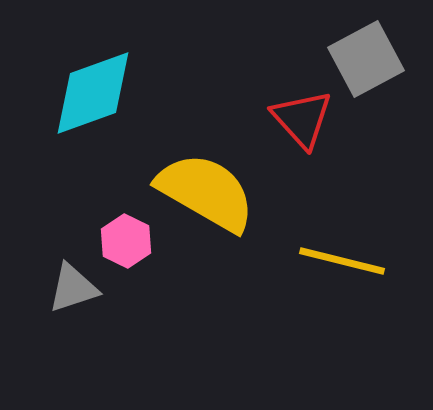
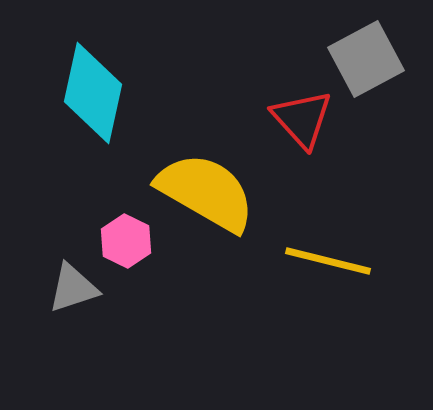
cyan diamond: rotated 58 degrees counterclockwise
yellow line: moved 14 px left
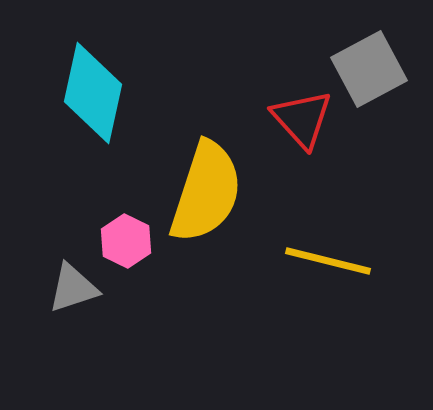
gray square: moved 3 px right, 10 px down
yellow semicircle: rotated 78 degrees clockwise
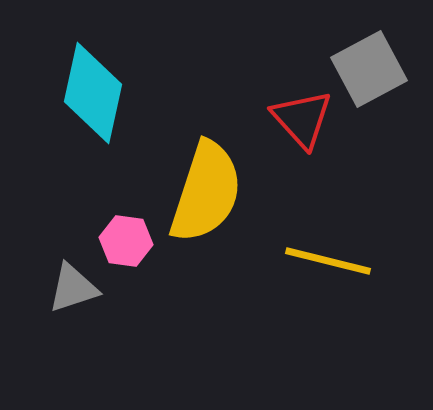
pink hexagon: rotated 18 degrees counterclockwise
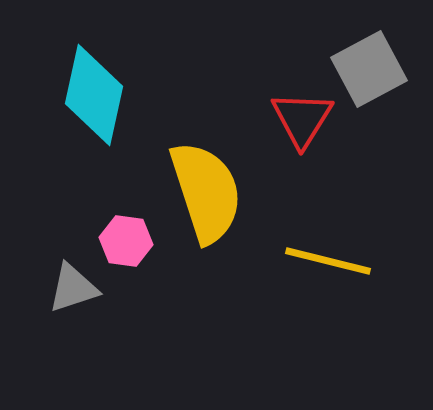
cyan diamond: moved 1 px right, 2 px down
red triangle: rotated 14 degrees clockwise
yellow semicircle: rotated 36 degrees counterclockwise
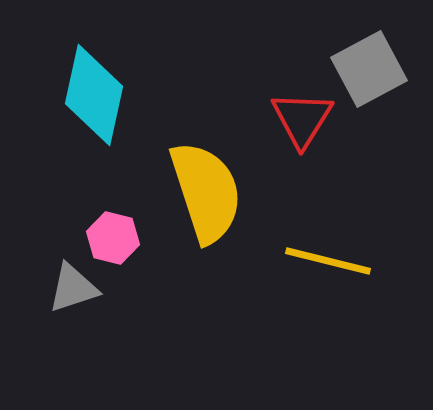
pink hexagon: moved 13 px left, 3 px up; rotated 6 degrees clockwise
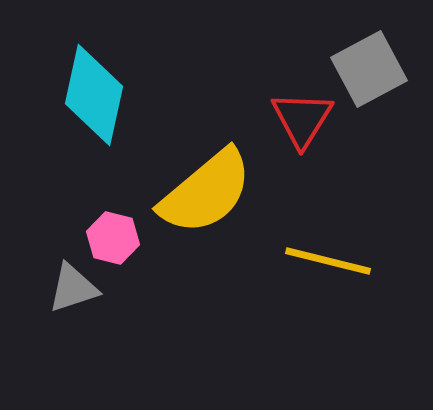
yellow semicircle: rotated 68 degrees clockwise
